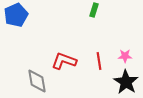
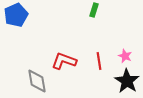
pink star: rotated 24 degrees clockwise
black star: moved 1 px right, 1 px up
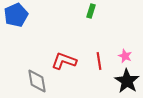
green rectangle: moved 3 px left, 1 px down
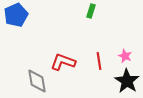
red L-shape: moved 1 px left, 1 px down
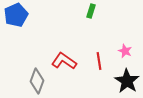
pink star: moved 5 px up
red L-shape: moved 1 px right, 1 px up; rotated 15 degrees clockwise
gray diamond: rotated 30 degrees clockwise
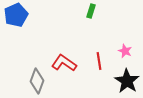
red L-shape: moved 2 px down
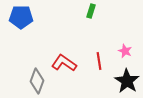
blue pentagon: moved 5 px right, 2 px down; rotated 25 degrees clockwise
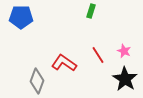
pink star: moved 1 px left
red line: moved 1 px left, 6 px up; rotated 24 degrees counterclockwise
black star: moved 2 px left, 2 px up
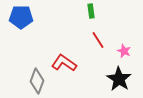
green rectangle: rotated 24 degrees counterclockwise
red line: moved 15 px up
black star: moved 6 px left
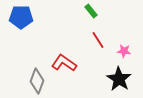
green rectangle: rotated 32 degrees counterclockwise
pink star: rotated 16 degrees counterclockwise
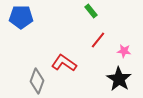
red line: rotated 72 degrees clockwise
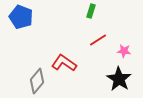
green rectangle: rotated 56 degrees clockwise
blue pentagon: rotated 20 degrees clockwise
red line: rotated 18 degrees clockwise
gray diamond: rotated 20 degrees clockwise
